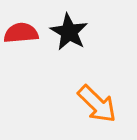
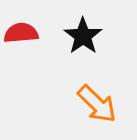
black star: moved 14 px right, 4 px down; rotated 6 degrees clockwise
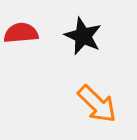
black star: rotated 12 degrees counterclockwise
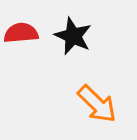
black star: moved 10 px left
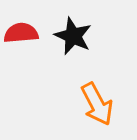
orange arrow: rotated 18 degrees clockwise
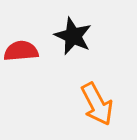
red semicircle: moved 18 px down
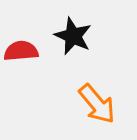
orange arrow: rotated 12 degrees counterclockwise
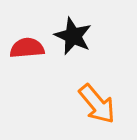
red semicircle: moved 6 px right, 3 px up
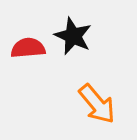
red semicircle: moved 1 px right
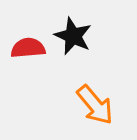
orange arrow: moved 2 px left, 1 px down
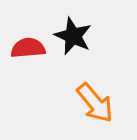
orange arrow: moved 2 px up
